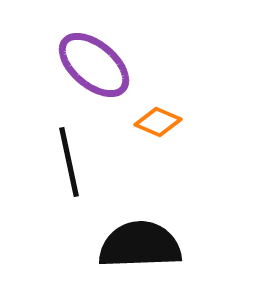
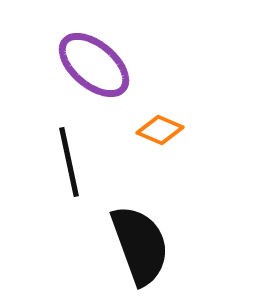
orange diamond: moved 2 px right, 8 px down
black semicircle: rotated 72 degrees clockwise
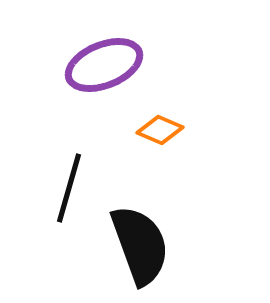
purple ellipse: moved 10 px right; rotated 62 degrees counterclockwise
black line: moved 26 px down; rotated 28 degrees clockwise
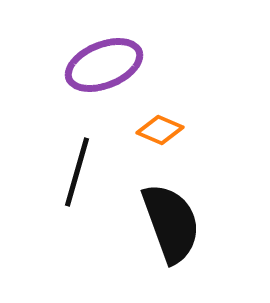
black line: moved 8 px right, 16 px up
black semicircle: moved 31 px right, 22 px up
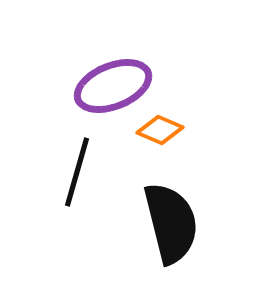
purple ellipse: moved 9 px right, 21 px down
black semicircle: rotated 6 degrees clockwise
